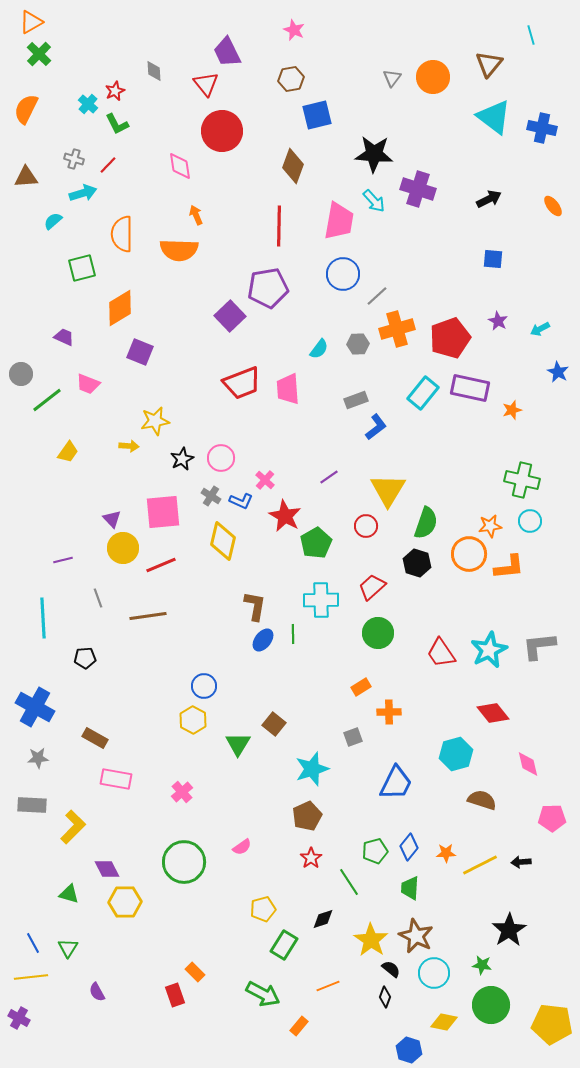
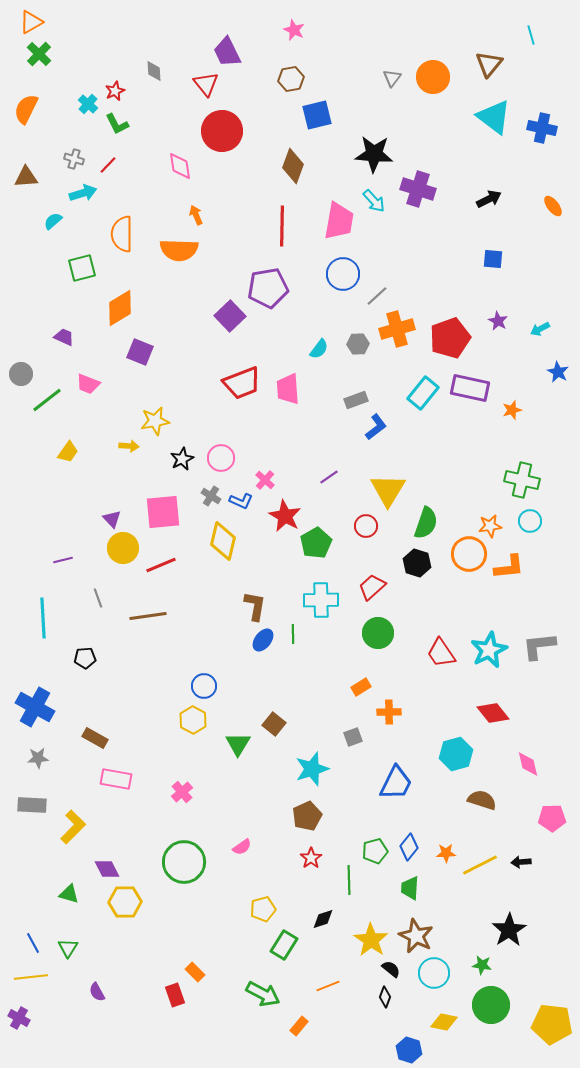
red line at (279, 226): moved 3 px right
green line at (349, 882): moved 2 px up; rotated 32 degrees clockwise
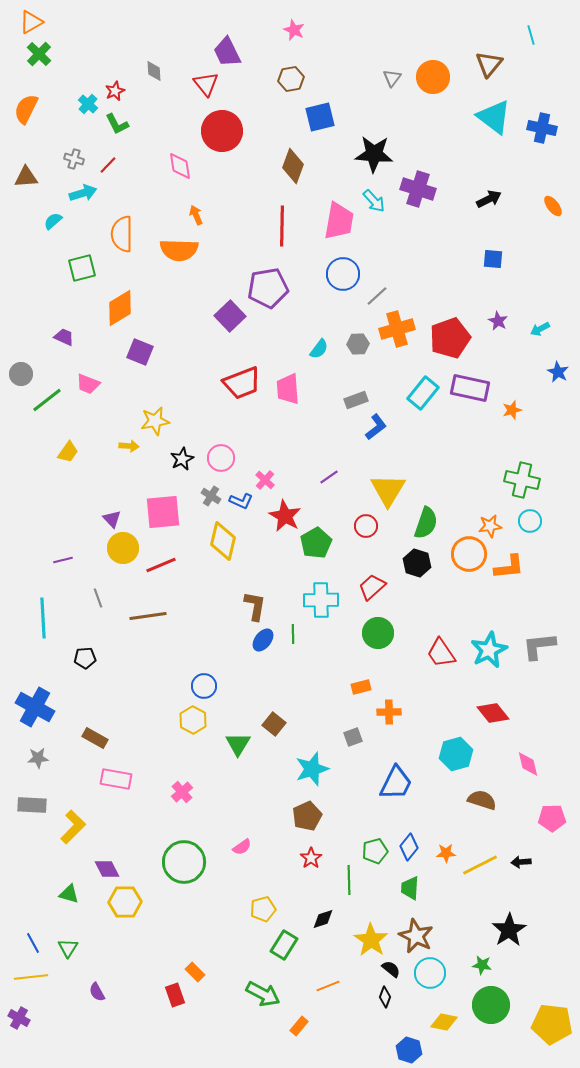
blue square at (317, 115): moved 3 px right, 2 px down
orange rectangle at (361, 687): rotated 18 degrees clockwise
cyan circle at (434, 973): moved 4 px left
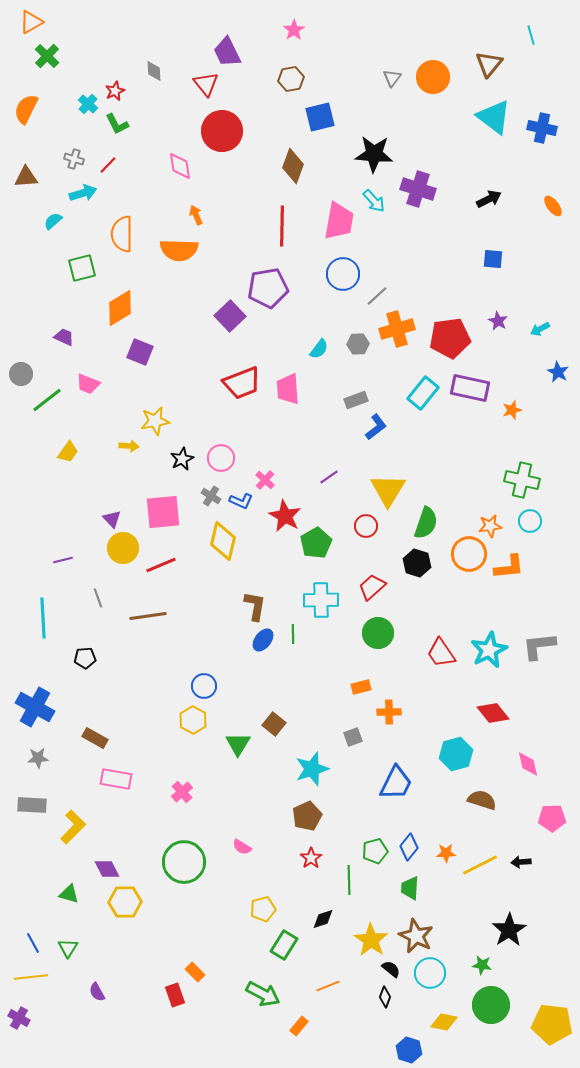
pink star at (294, 30): rotated 15 degrees clockwise
green cross at (39, 54): moved 8 px right, 2 px down
red pentagon at (450, 338): rotated 12 degrees clockwise
pink semicircle at (242, 847): rotated 66 degrees clockwise
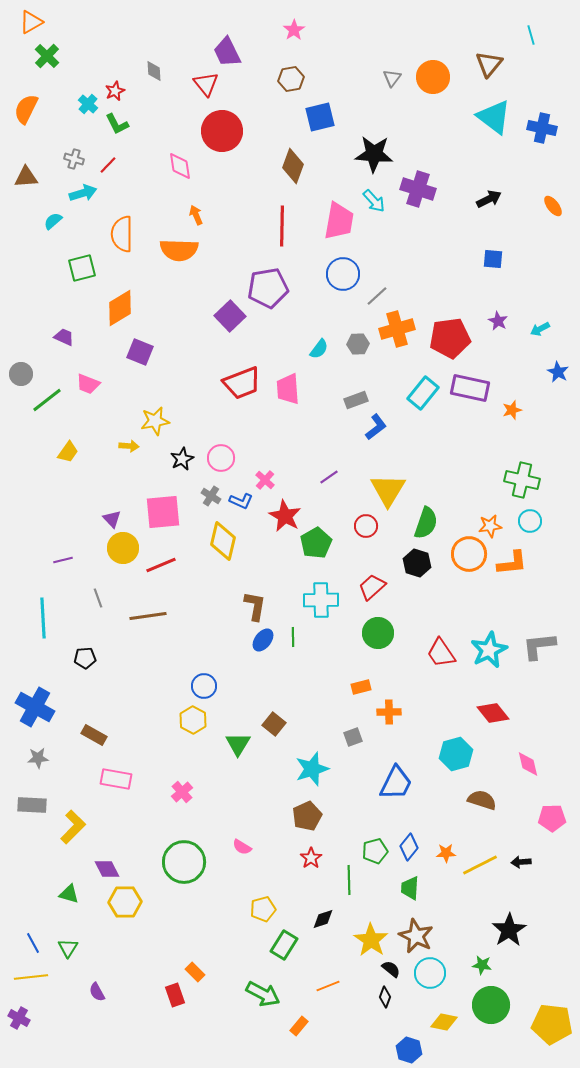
orange L-shape at (509, 567): moved 3 px right, 4 px up
green line at (293, 634): moved 3 px down
brown rectangle at (95, 738): moved 1 px left, 3 px up
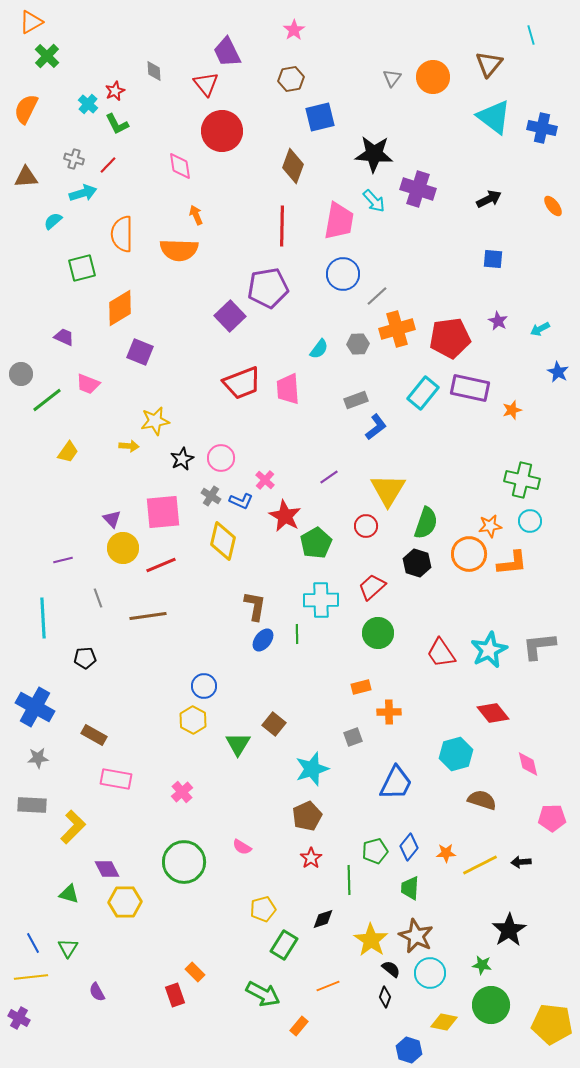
green line at (293, 637): moved 4 px right, 3 px up
